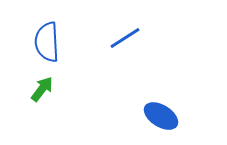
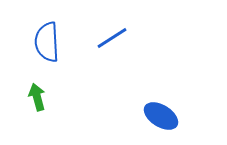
blue line: moved 13 px left
green arrow: moved 5 px left, 8 px down; rotated 52 degrees counterclockwise
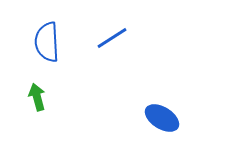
blue ellipse: moved 1 px right, 2 px down
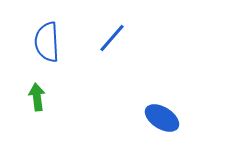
blue line: rotated 16 degrees counterclockwise
green arrow: rotated 8 degrees clockwise
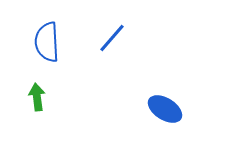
blue ellipse: moved 3 px right, 9 px up
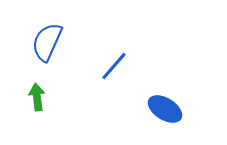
blue line: moved 2 px right, 28 px down
blue semicircle: rotated 27 degrees clockwise
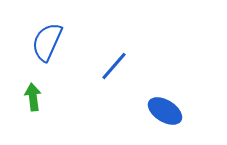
green arrow: moved 4 px left
blue ellipse: moved 2 px down
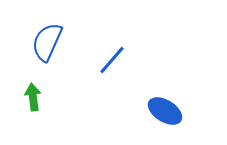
blue line: moved 2 px left, 6 px up
